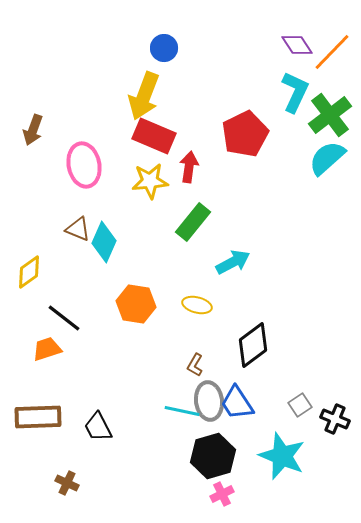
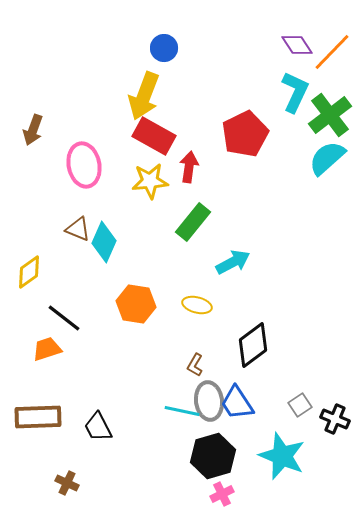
red rectangle: rotated 6 degrees clockwise
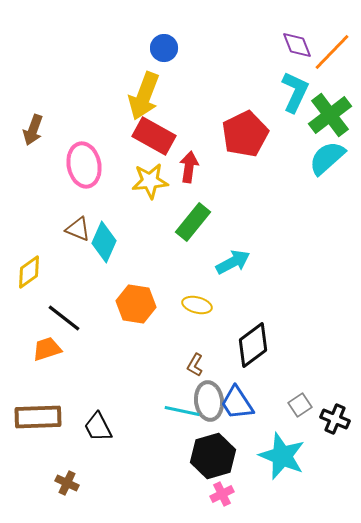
purple diamond: rotated 12 degrees clockwise
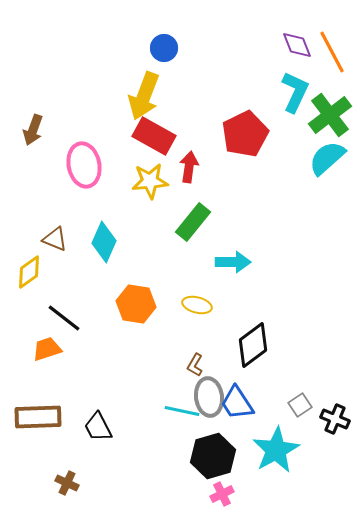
orange line: rotated 72 degrees counterclockwise
brown triangle: moved 23 px left, 10 px down
cyan arrow: rotated 28 degrees clockwise
gray ellipse: moved 4 px up
cyan star: moved 6 px left, 6 px up; rotated 21 degrees clockwise
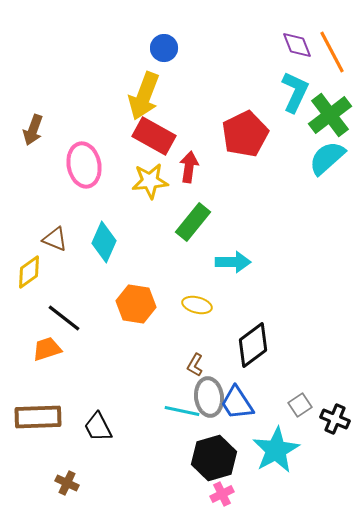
black hexagon: moved 1 px right, 2 px down
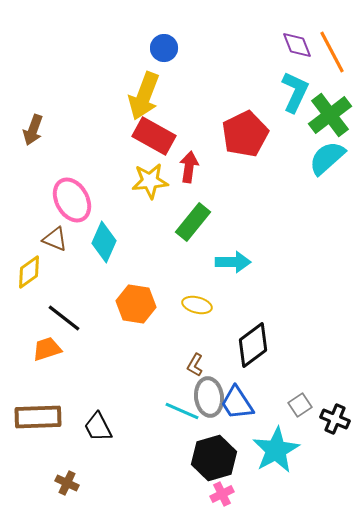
pink ellipse: moved 12 px left, 35 px down; rotated 18 degrees counterclockwise
cyan line: rotated 12 degrees clockwise
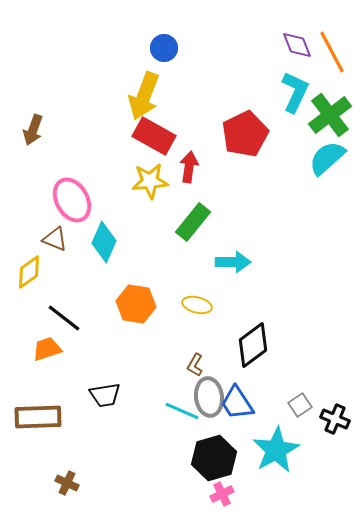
black trapezoid: moved 7 px right, 32 px up; rotated 72 degrees counterclockwise
